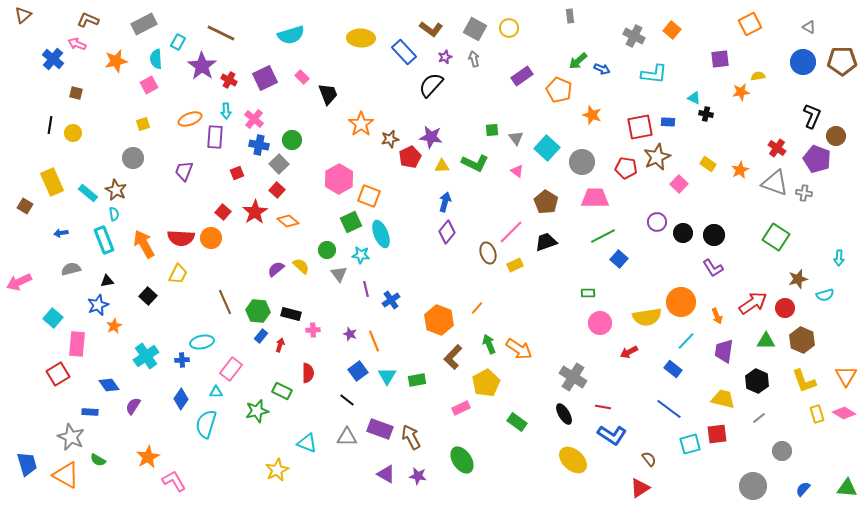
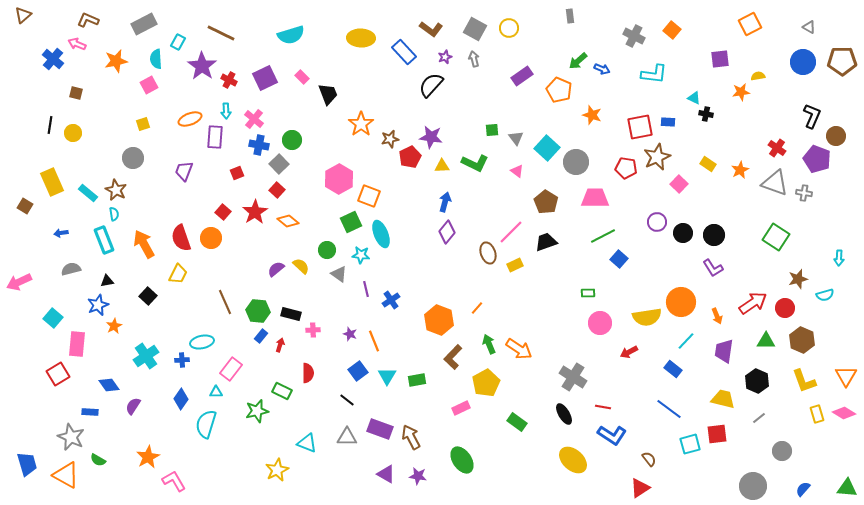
gray circle at (582, 162): moved 6 px left
red semicircle at (181, 238): rotated 68 degrees clockwise
gray triangle at (339, 274): rotated 18 degrees counterclockwise
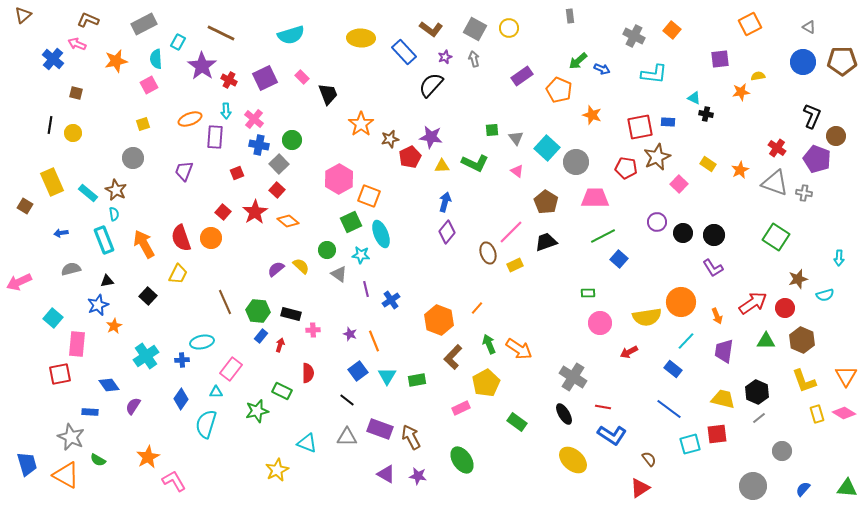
red square at (58, 374): moved 2 px right; rotated 20 degrees clockwise
black hexagon at (757, 381): moved 11 px down
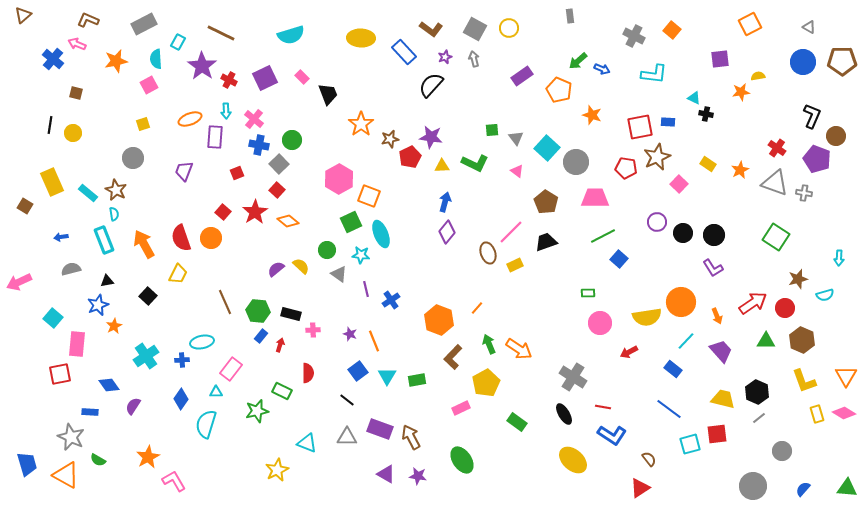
blue arrow at (61, 233): moved 4 px down
purple trapezoid at (724, 351): moved 3 px left; rotated 130 degrees clockwise
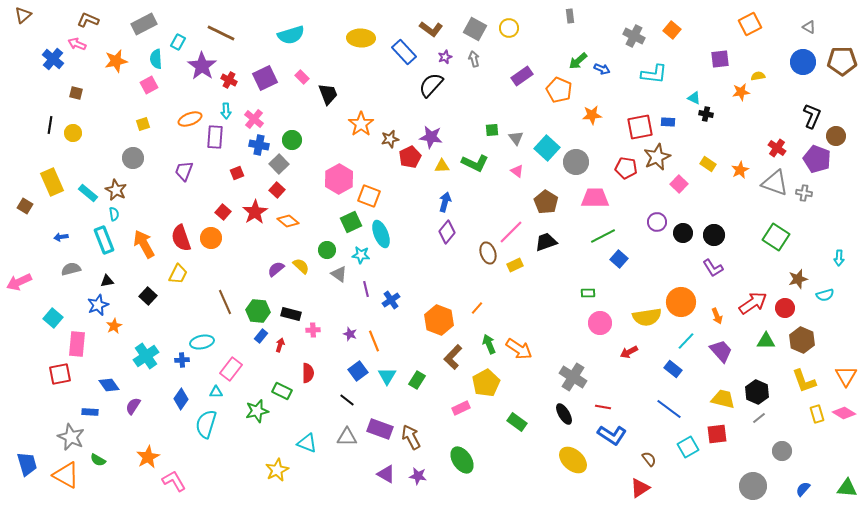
orange star at (592, 115): rotated 24 degrees counterclockwise
green rectangle at (417, 380): rotated 48 degrees counterclockwise
cyan square at (690, 444): moved 2 px left, 3 px down; rotated 15 degrees counterclockwise
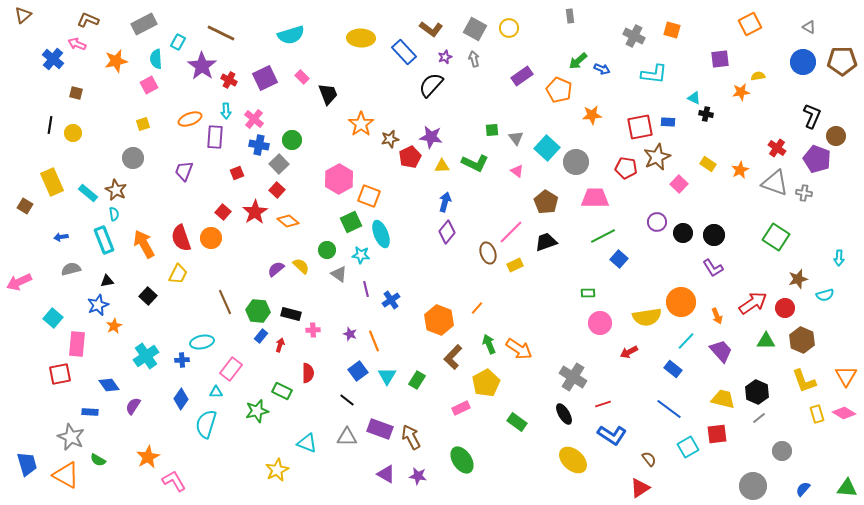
orange square at (672, 30): rotated 24 degrees counterclockwise
red line at (603, 407): moved 3 px up; rotated 28 degrees counterclockwise
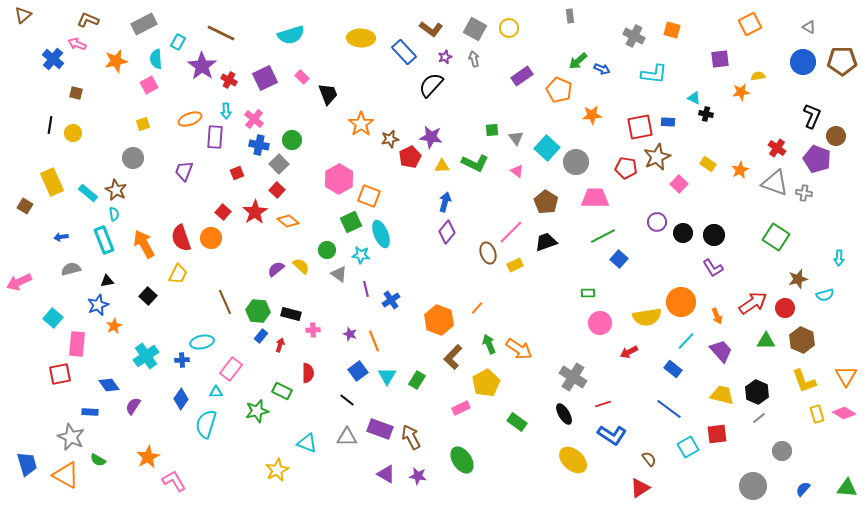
yellow trapezoid at (723, 399): moved 1 px left, 4 px up
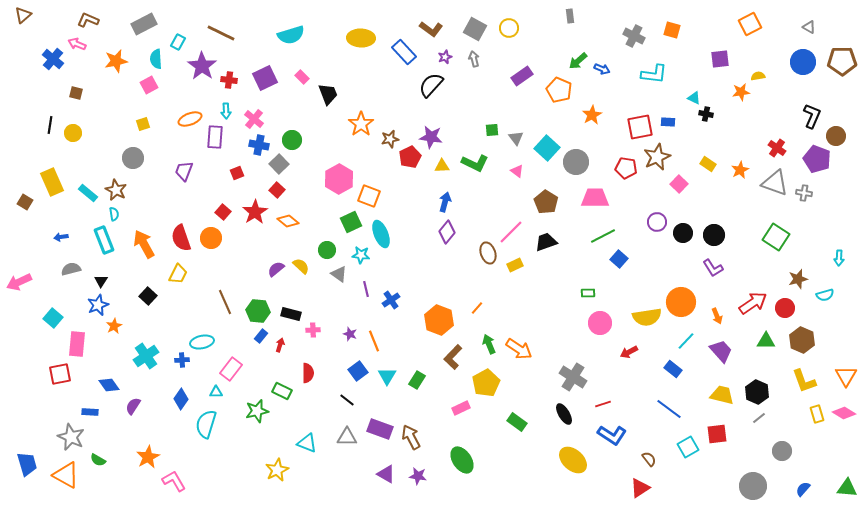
red cross at (229, 80): rotated 21 degrees counterclockwise
orange star at (592, 115): rotated 24 degrees counterclockwise
brown square at (25, 206): moved 4 px up
black triangle at (107, 281): moved 6 px left; rotated 48 degrees counterclockwise
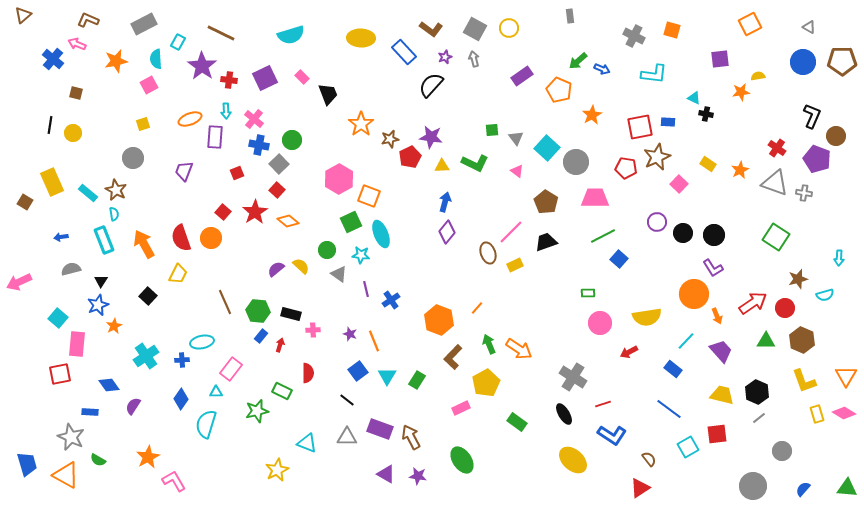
orange circle at (681, 302): moved 13 px right, 8 px up
cyan square at (53, 318): moved 5 px right
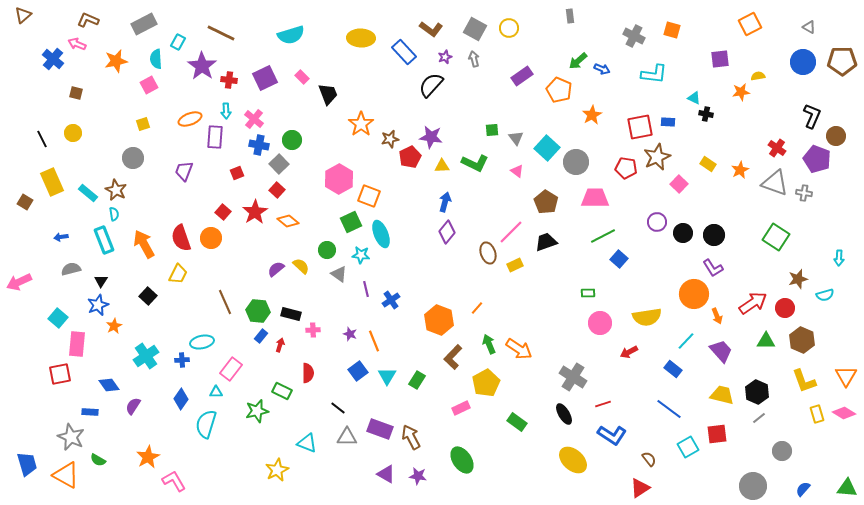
black line at (50, 125): moved 8 px left, 14 px down; rotated 36 degrees counterclockwise
black line at (347, 400): moved 9 px left, 8 px down
